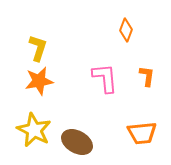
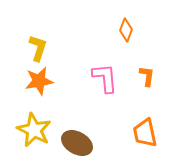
orange trapezoid: moved 3 px right; rotated 84 degrees clockwise
brown ellipse: moved 1 px down
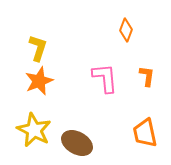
orange star: rotated 12 degrees counterclockwise
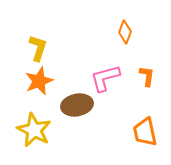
orange diamond: moved 1 px left, 2 px down
pink L-shape: rotated 100 degrees counterclockwise
orange trapezoid: moved 1 px up
brown ellipse: moved 38 px up; rotated 40 degrees counterclockwise
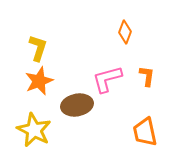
pink L-shape: moved 2 px right, 1 px down
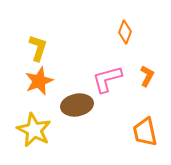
orange L-shape: rotated 20 degrees clockwise
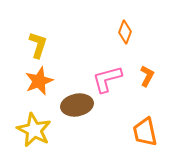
yellow L-shape: moved 3 px up
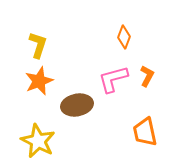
orange diamond: moved 1 px left, 5 px down
pink L-shape: moved 6 px right
yellow star: moved 4 px right, 11 px down
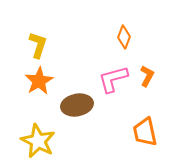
orange star: rotated 8 degrees counterclockwise
